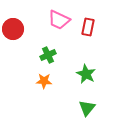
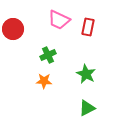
green triangle: rotated 24 degrees clockwise
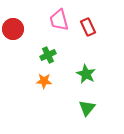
pink trapezoid: rotated 50 degrees clockwise
red rectangle: rotated 36 degrees counterclockwise
green triangle: rotated 24 degrees counterclockwise
